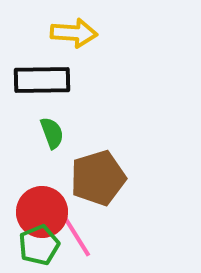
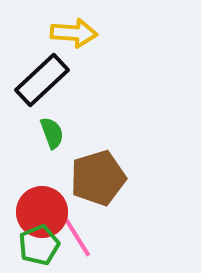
black rectangle: rotated 42 degrees counterclockwise
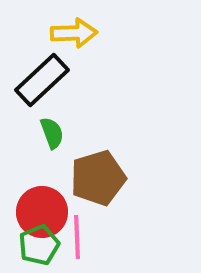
yellow arrow: rotated 6 degrees counterclockwise
pink line: rotated 30 degrees clockwise
